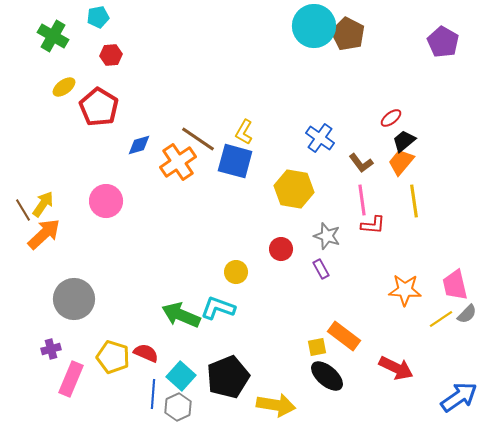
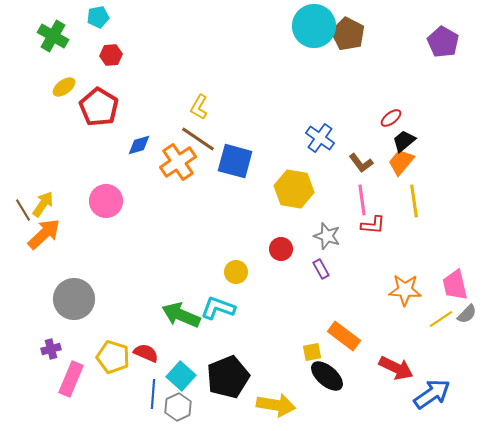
yellow L-shape at (244, 132): moved 45 px left, 25 px up
yellow square at (317, 347): moved 5 px left, 5 px down
blue arrow at (459, 397): moved 27 px left, 3 px up
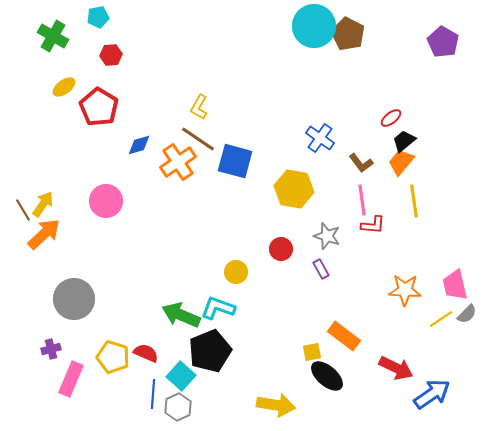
black pentagon at (228, 377): moved 18 px left, 26 px up
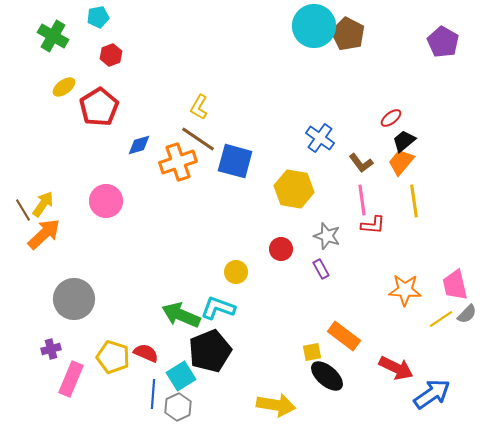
red hexagon at (111, 55): rotated 15 degrees counterclockwise
red pentagon at (99, 107): rotated 9 degrees clockwise
orange cross at (178, 162): rotated 15 degrees clockwise
cyan square at (181, 376): rotated 16 degrees clockwise
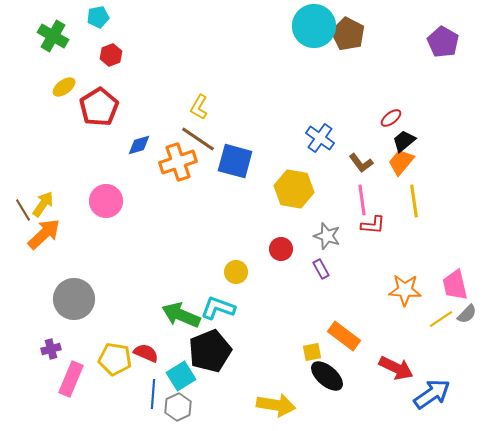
yellow pentagon at (113, 357): moved 2 px right, 2 px down; rotated 8 degrees counterclockwise
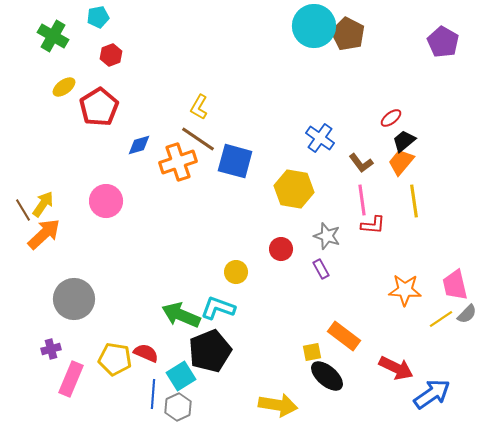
yellow arrow at (276, 405): moved 2 px right
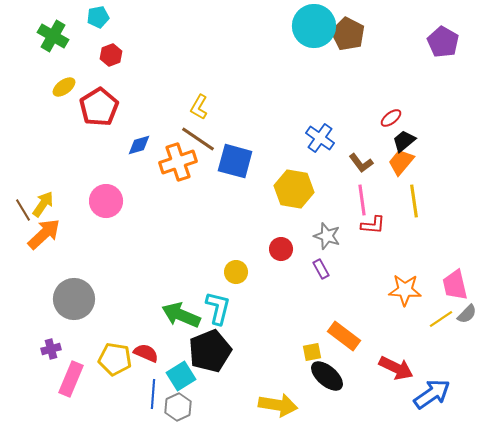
cyan L-shape at (218, 308): rotated 84 degrees clockwise
